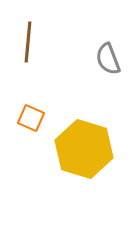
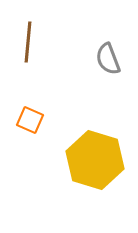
orange square: moved 1 px left, 2 px down
yellow hexagon: moved 11 px right, 11 px down
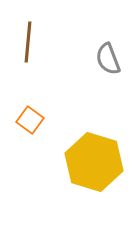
orange square: rotated 12 degrees clockwise
yellow hexagon: moved 1 px left, 2 px down
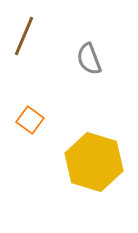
brown line: moved 4 px left, 6 px up; rotated 18 degrees clockwise
gray semicircle: moved 19 px left
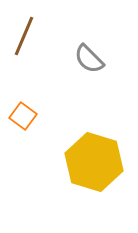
gray semicircle: rotated 24 degrees counterclockwise
orange square: moved 7 px left, 4 px up
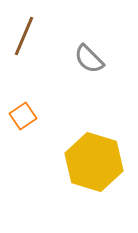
orange square: rotated 20 degrees clockwise
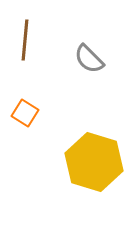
brown line: moved 1 px right, 4 px down; rotated 18 degrees counterclockwise
orange square: moved 2 px right, 3 px up; rotated 24 degrees counterclockwise
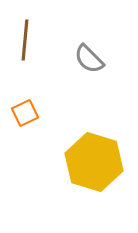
orange square: rotated 32 degrees clockwise
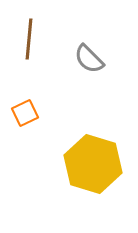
brown line: moved 4 px right, 1 px up
yellow hexagon: moved 1 px left, 2 px down
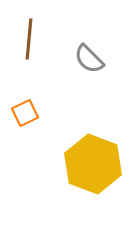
yellow hexagon: rotated 4 degrees clockwise
